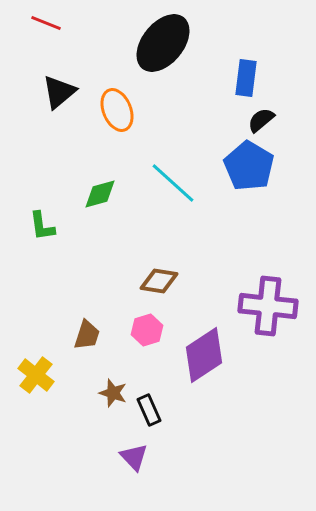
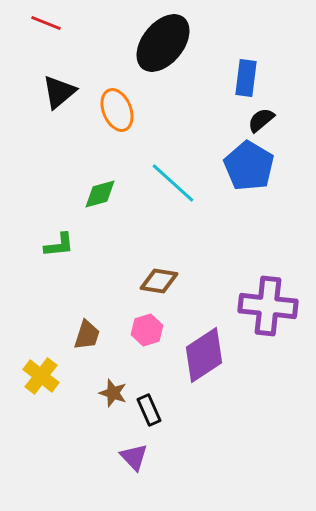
green L-shape: moved 17 px right, 19 px down; rotated 88 degrees counterclockwise
yellow cross: moved 5 px right, 1 px down
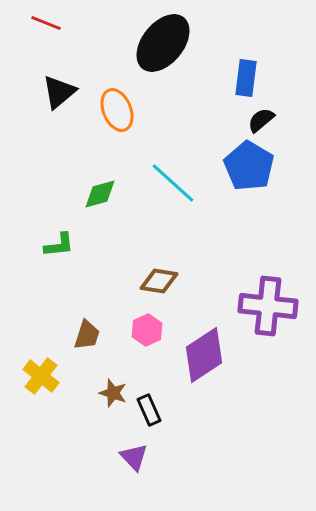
pink hexagon: rotated 8 degrees counterclockwise
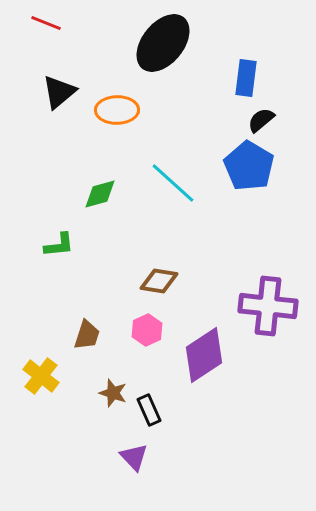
orange ellipse: rotated 69 degrees counterclockwise
